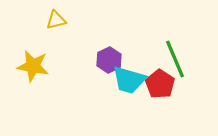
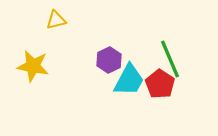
green line: moved 5 px left
cyan trapezoid: rotated 78 degrees counterclockwise
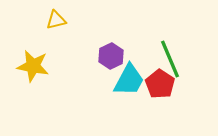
purple hexagon: moved 2 px right, 4 px up
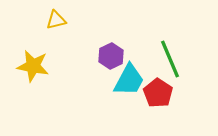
red pentagon: moved 2 px left, 9 px down
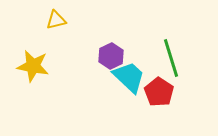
green line: moved 1 px right, 1 px up; rotated 6 degrees clockwise
cyan trapezoid: moved 3 px up; rotated 75 degrees counterclockwise
red pentagon: moved 1 px right, 1 px up
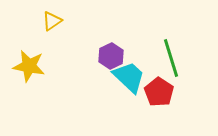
yellow triangle: moved 4 px left, 1 px down; rotated 20 degrees counterclockwise
yellow star: moved 4 px left
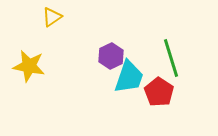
yellow triangle: moved 4 px up
cyan trapezoid: rotated 66 degrees clockwise
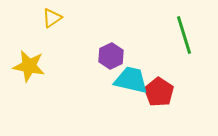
yellow triangle: moved 1 px down
green line: moved 13 px right, 23 px up
cyan trapezoid: moved 2 px right, 3 px down; rotated 96 degrees counterclockwise
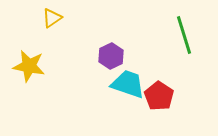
cyan trapezoid: moved 3 px left, 4 px down; rotated 6 degrees clockwise
red pentagon: moved 4 px down
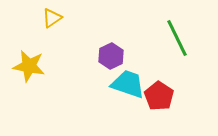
green line: moved 7 px left, 3 px down; rotated 9 degrees counterclockwise
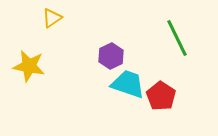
red pentagon: moved 2 px right
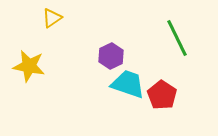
red pentagon: moved 1 px right, 1 px up
